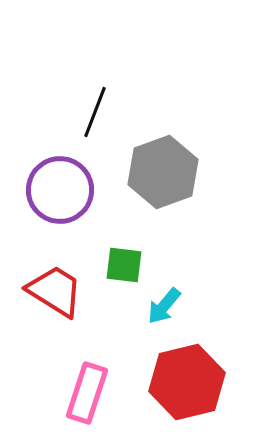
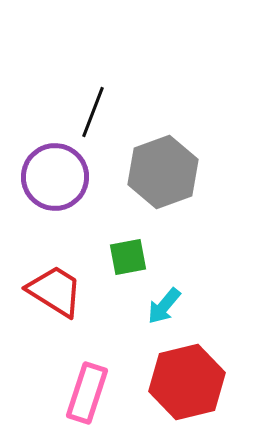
black line: moved 2 px left
purple circle: moved 5 px left, 13 px up
green square: moved 4 px right, 8 px up; rotated 18 degrees counterclockwise
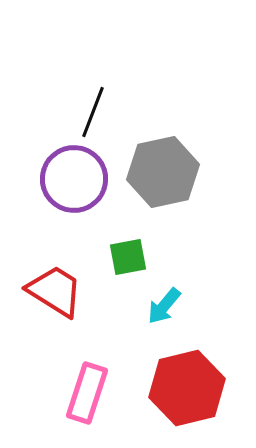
gray hexagon: rotated 8 degrees clockwise
purple circle: moved 19 px right, 2 px down
red hexagon: moved 6 px down
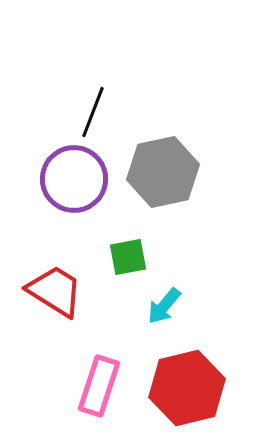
pink rectangle: moved 12 px right, 7 px up
